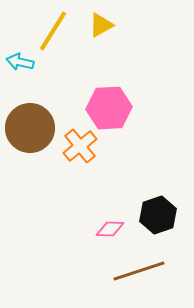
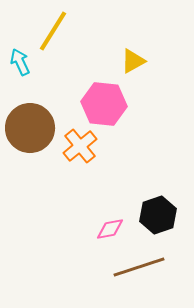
yellow triangle: moved 32 px right, 36 px down
cyan arrow: rotated 52 degrees clockwise
pink hexagon: moved 5 px left, 4 px up; rotated 9 degrees clockwise
pink diamond: rotated 12 degrees counterclockwise
brown line: moved 4 px up
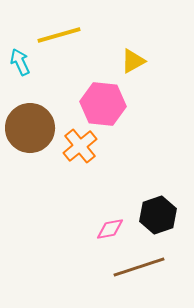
yellow line: moved 6 px right, 4 px down; rotated 42 degrees clockwise
pink hexagon: moved 1 px left
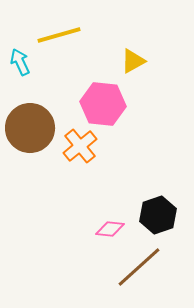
pink diamond: rotated 16 degrees clockwise
brown line: rotated 24 degrees counterclockwise
